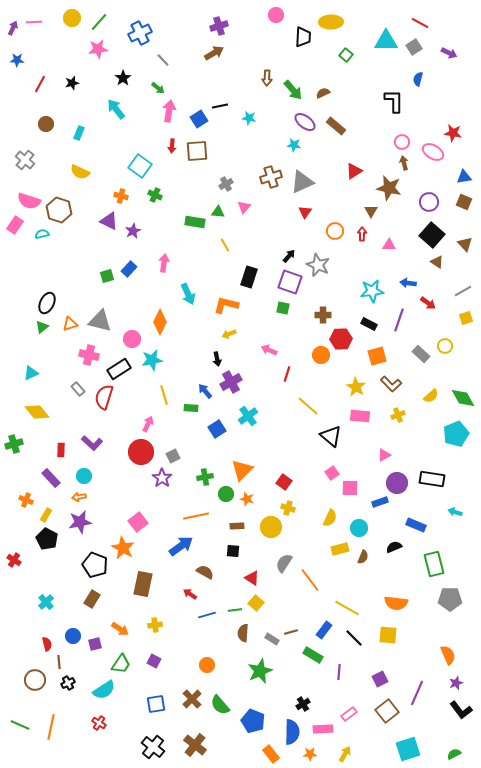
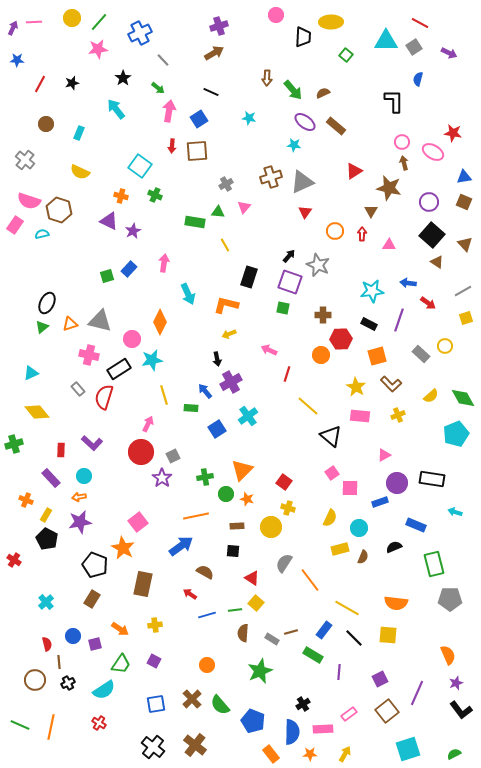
black line at (220, 106): moved 9 px left, 14 px up; rotated 35 degrees clockwise
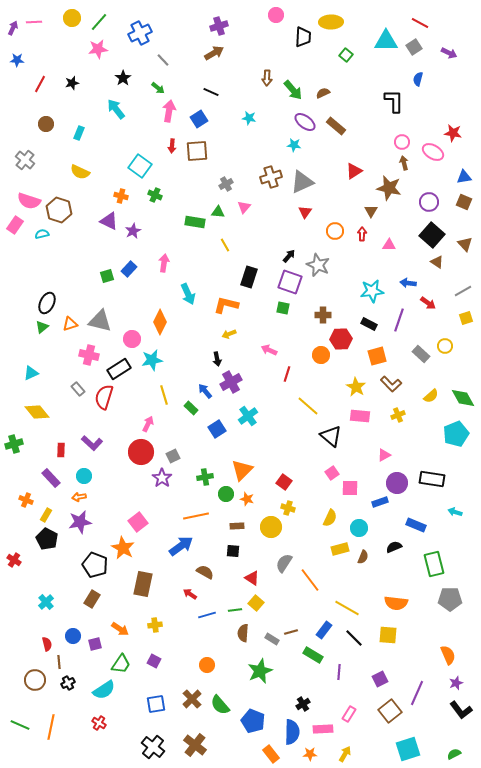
green rectangle at (191, 408): rotated 40 degrees clockwise
brown square at (387, 711): moved 3 px right
pink rectangle at (349, 714): rotated 21 degrees counterclockwise
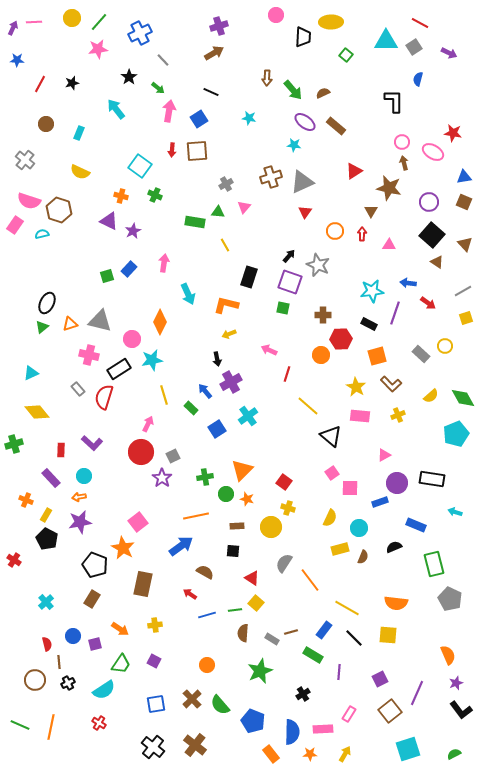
black star at (123, 78): moved 6 px right, 1 px up
red arrow at (172, 146): moved 4 px down
purple line at (399, 320): moved 4 px left, 7 px up
gray pentagon at (450, 599): rotated 25 degrees clockwise
black cross at (303, 704): moved 10 px up
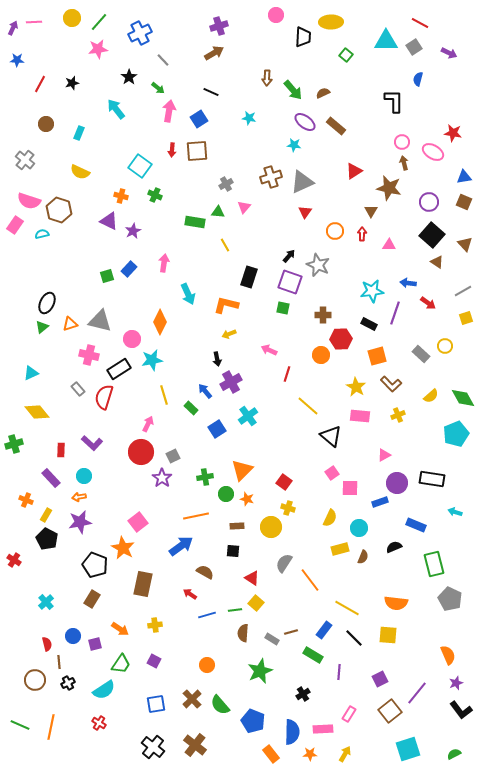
purple line at (417, 693): rotated 15 degrees clockwise
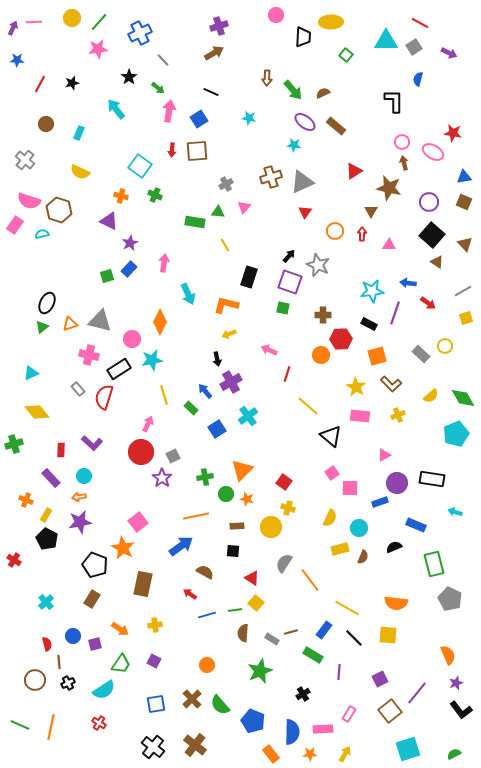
purple star at (133, 231): moved 3 px left, 12 px down
